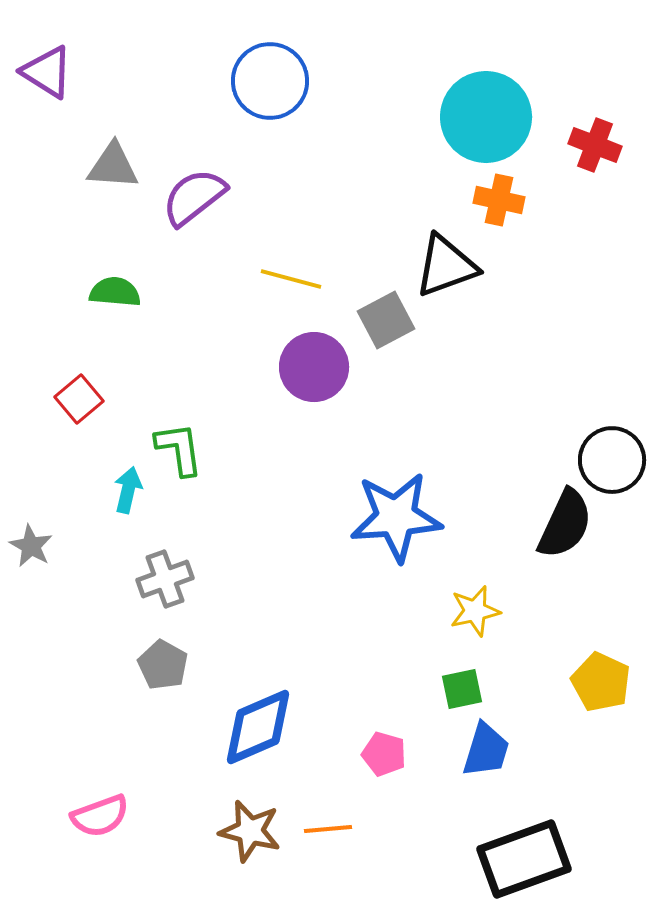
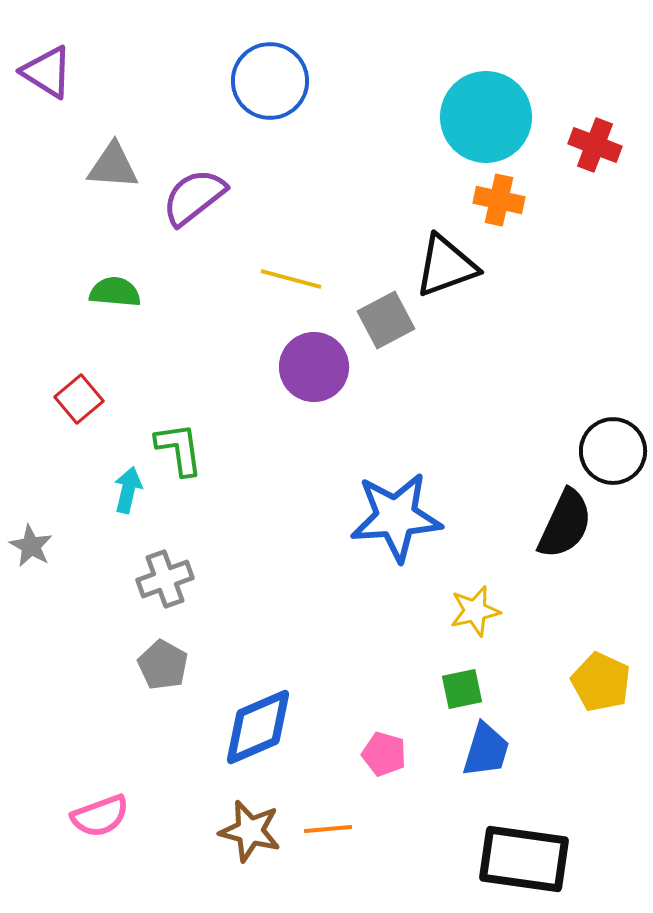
black circle: moved 1 px right, 9 px up
black rectangle: rotated 28 degrees clockwise
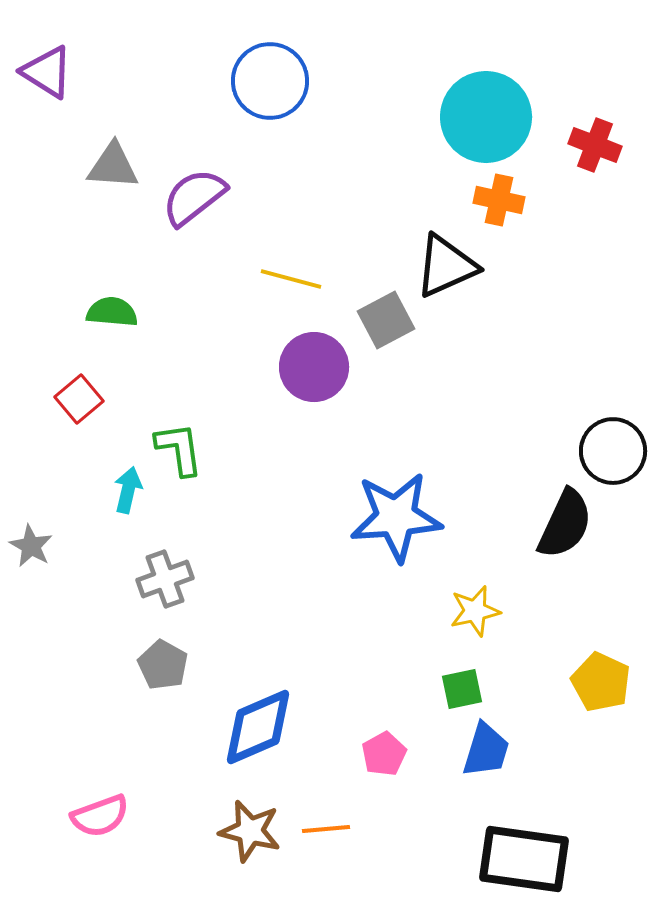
black triangle: rotated 4 degrees counterclockwise
green semicircle: moved 3 px left, 20 px down
pink pentagon: rotated 27 degrees clockwise
orange line: moved 2 px left
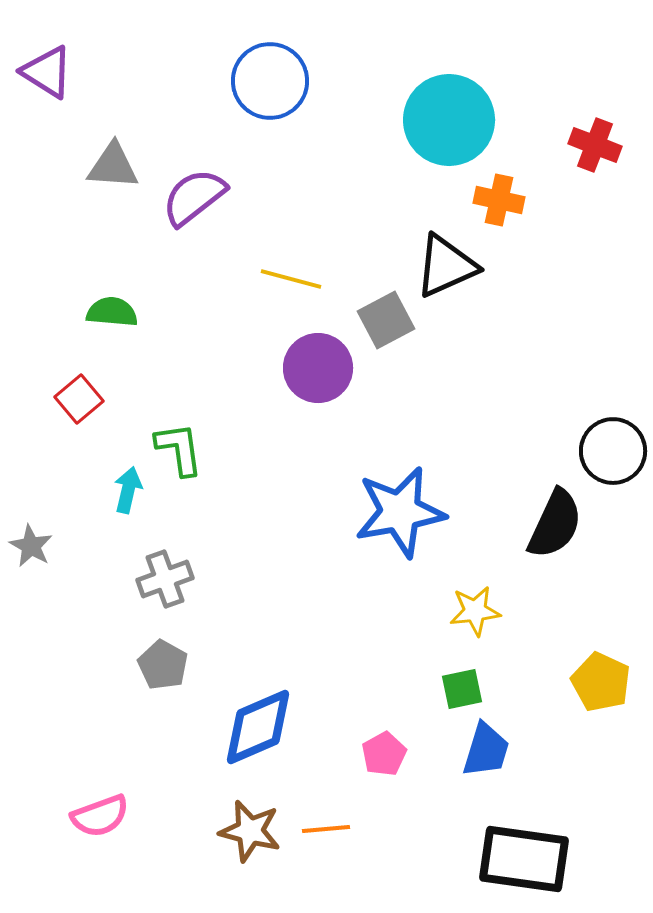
cyan circle: moved 37 px left, 3 px down
purple circle: moved 4 px right, 1 px down
blue star: moved 4 px right, 5 px up; rotated 6 degrees counterclockwise
black semicircle: moved 10 px left
yellow star: rotated 6 degrees clockwise
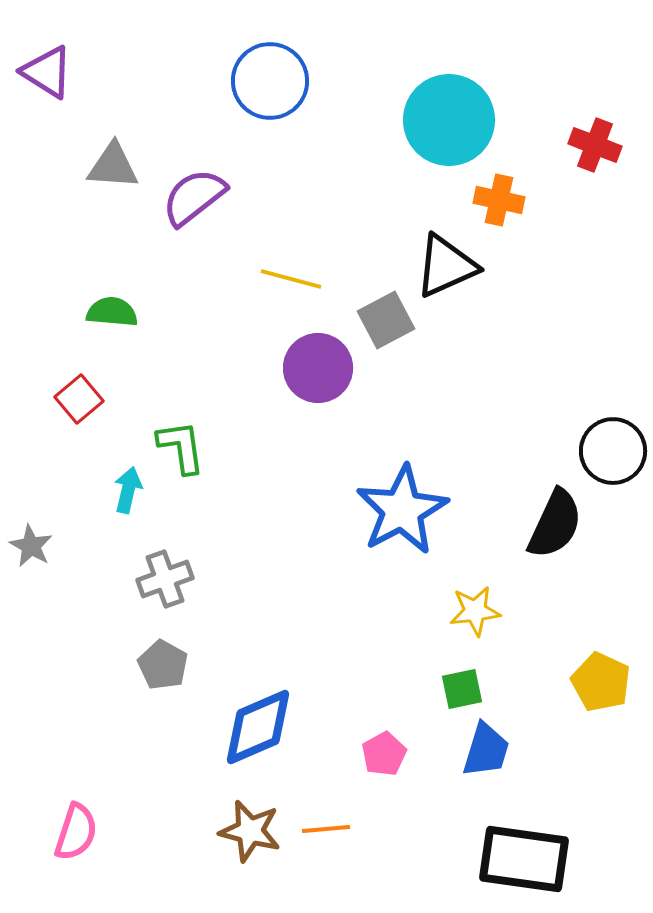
green L-shape: moved 2 px right, 2 px up
blue star: moved 2 px right, 2 px up; rotated 18 degrees counterclockwise
pink semicircle: moved 24 px left, 16 px down; rotated 52 degrees counterclockwise
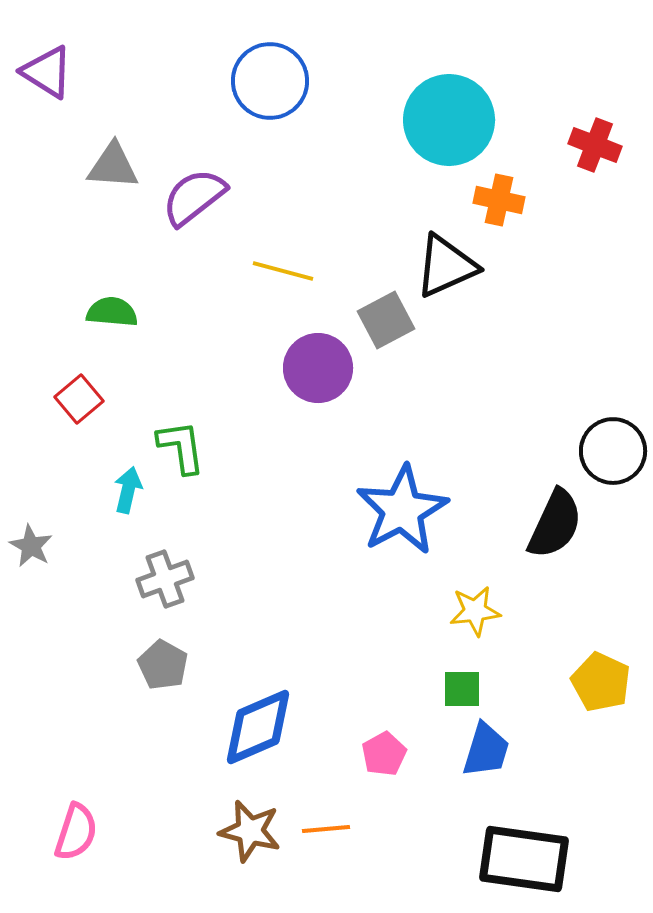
yellow line: moved 8 px left, 8 px up
green square: rotated 12 degrees clockwise
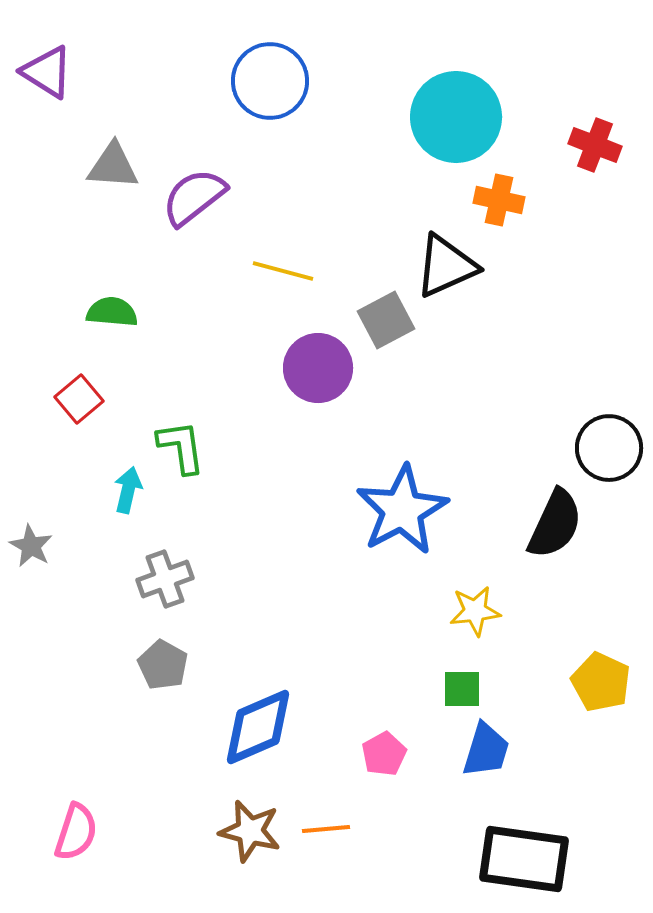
cyan circle: moved 7 px right, 3 px up
black circle: moved 4 px left, 3 px up
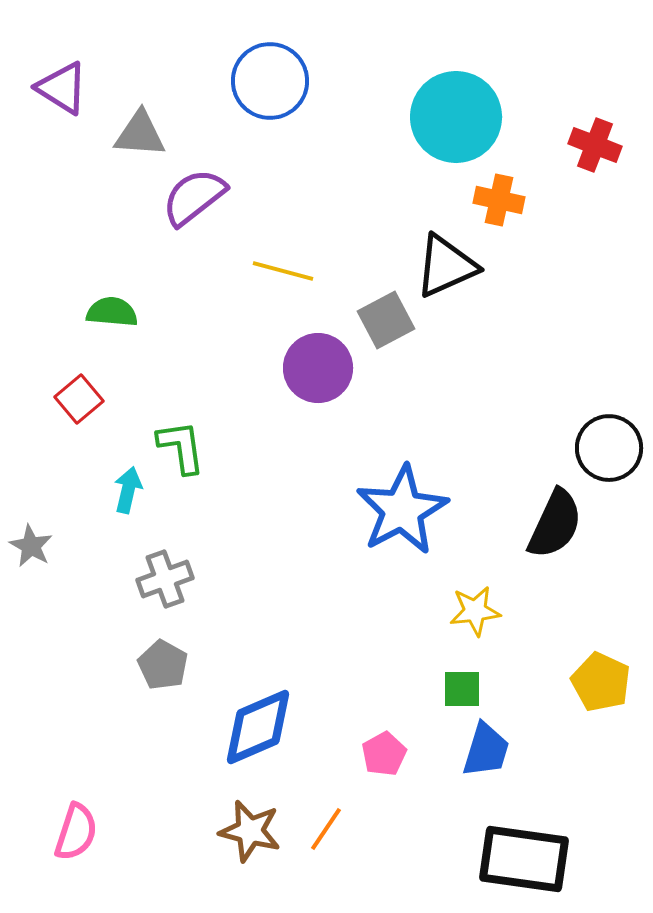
purple triangle: moved 15 px right, 16 px down
gray triangle: moved 27 px right, 32 px up
orange line: rotated 51 degrees counterclockwise
